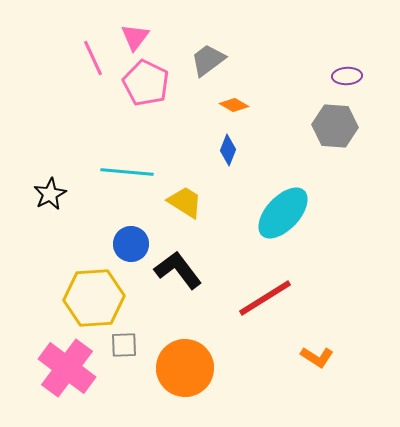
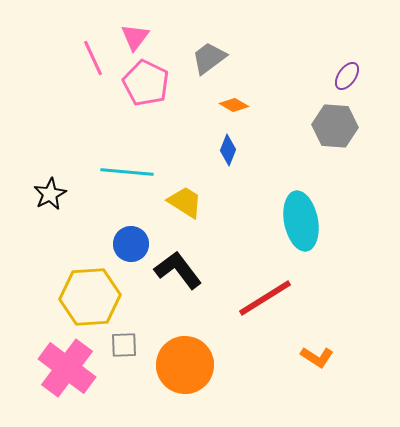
gray trapezoid: moved 1 px right, 2 px up
purple ellipse: rotated 52 degrees counterclockwise
cyan ellipse: moved 18 px right, 8 px down; rotated 54 degrees counterclockwise
yellow hexagon: moved 4 px left, 1 px up
orange circle: moved 3 px up
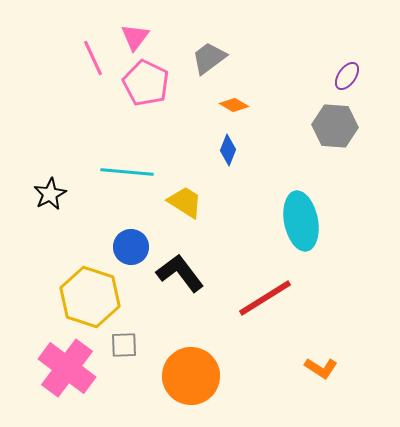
blue circle: moved 3 px down
black L-shape: moved 2 px right, 3 px down
yellow hexagon: rotated 22 degrees clockwise
orange L-shape: moved 4 px right, 11 px down
orange circle: moved 6 px right, 11 px down
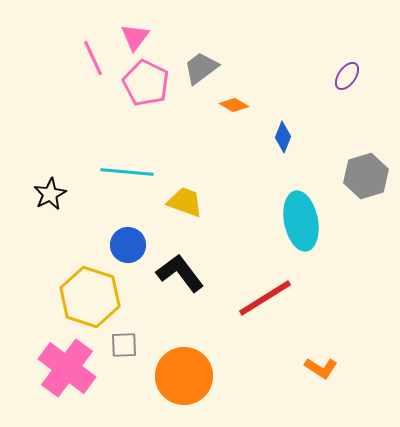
gray trapezoid: moved 8 px left, 10 px down
gray hexagon: moved 31 px right, 50 px down; rotated 21 degrees counterclockwise
blue diamond: moved 55 px right, 13 px up
yellow trapezoid: rotated 12 degrees counterclockwise
blue circle: moved 3 px left, 2 px up
orange circle: moved 7 px left
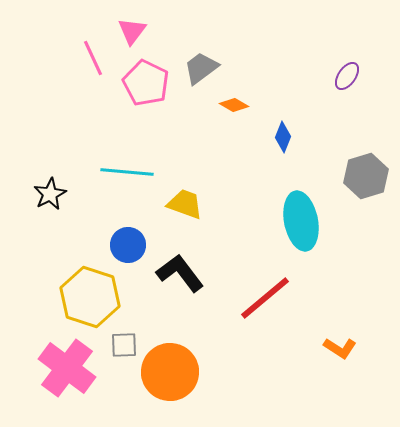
pink triangle: moved 3 px left, 6 px up
yellow trapezoid: moved 2 px down
red line: rotated 8 degrees counterclockwise
orange L-shape: moved 19 px right, 20 px up
orange circle: moved 14 px left, 4 px up
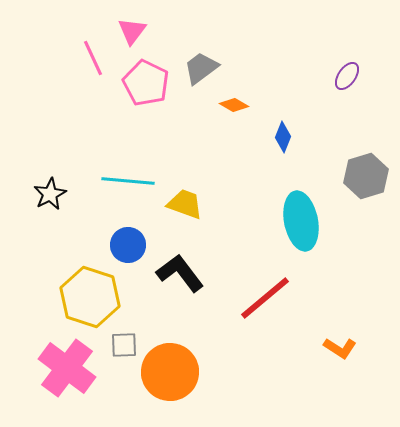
cyan line: moved 1 px right, 9 px down
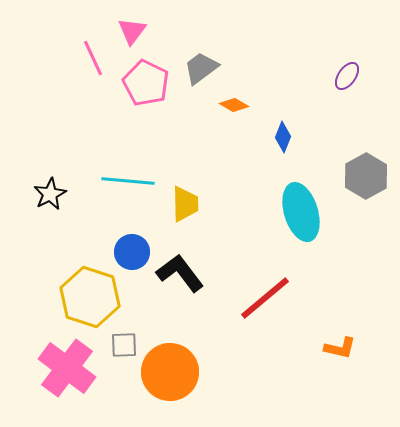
gray hexagon: rotated 12 degrees counterclockwise
yellow trapezoid: rotated 69 degrees clockwise
cyan ellipse: moved 9 px up; rotated 6 degrees counterclockwise
blue circle: moved 4 px right, 7 px down
orange L-shape: rotated 20 degrees counterclockwise
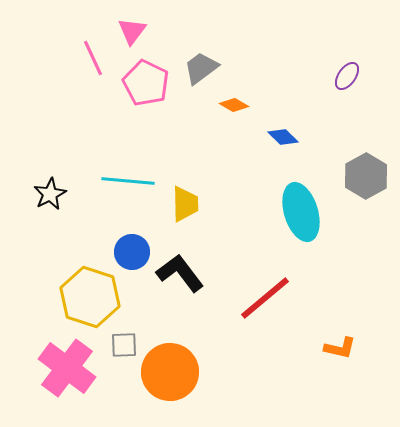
blue diamond: rotated 68 degrees counterclockwise
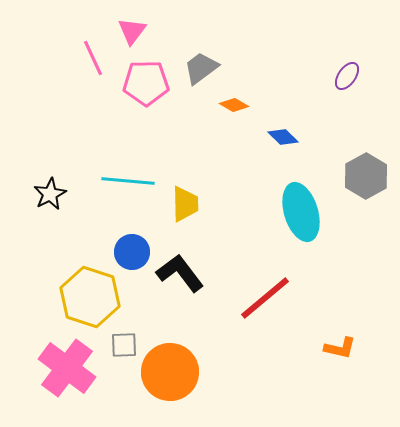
pink pentagon: rotated 27 degrees counterclockwise
